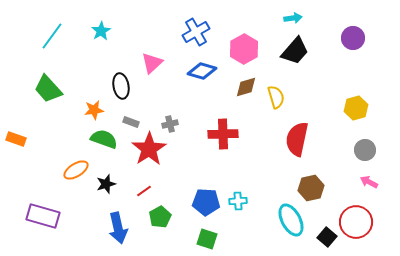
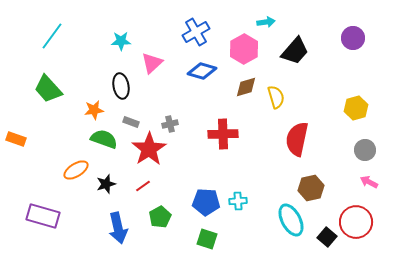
cyan arrow: moved 27 px left, 4 px down
cyan star: moved 20 px right, 10 px down; rotated 30 degrees clockwise
red line: moved 1 px left, 5 px up
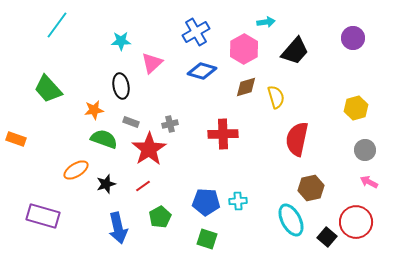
cyan line: moved 5 px right, 11 px up
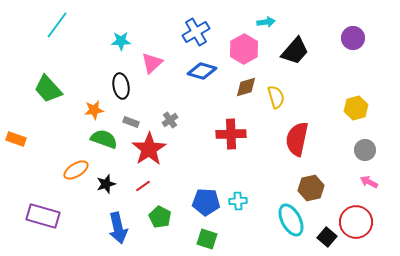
gray cross: moved 4 px up; rotated 21 degrees counterclockwise
red cross: moved 8 px right
green pentagon: rotated 15 degrees counterclockwise
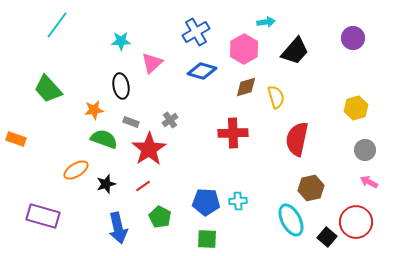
red cross: moved 2 px right, 1 px up
green square: rotated 15 degrees counterclockwise
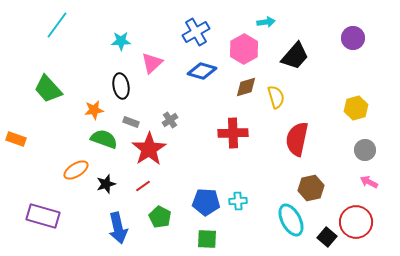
black trapezoid: moved 5 px down
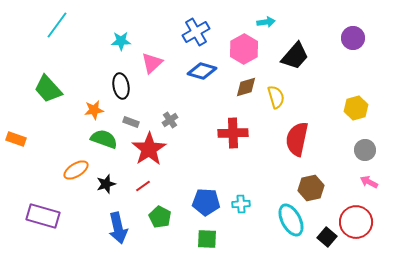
cyan cross: moved 3 px right, 3 px down
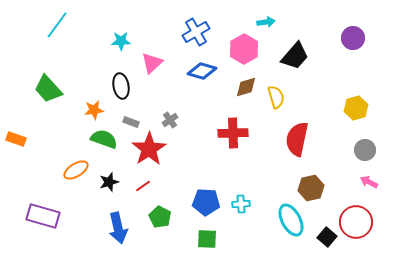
black star: moved 3 px right, 2 px up
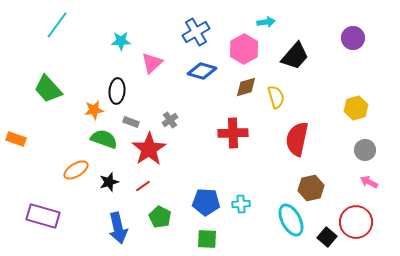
black ellipse: moved 4 px left, 5 px down; rotated 15 degrees clockwise
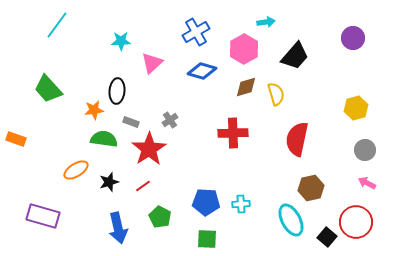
yellow semicircle: moved 3 px up
green semicircle: rotated 12 degrees counterclockwise
pink arrow: moved 2 px left, 1 px down
